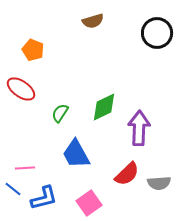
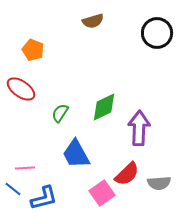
pink square: moved 13 px right, 10 px up
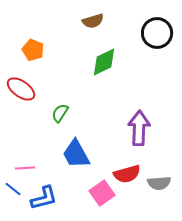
green diamond: moved 45 px up
red semicircle: rotated 28 degrees clockwise
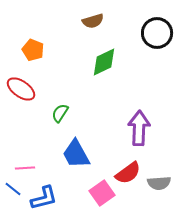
red semicircle: moved 1 px right, 1 px up; rotated 20 degrees counterclockwise
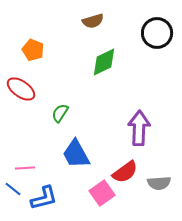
red semicircle: moved 3 px left, 1 px up
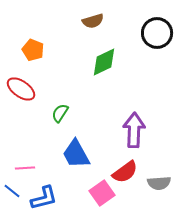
purple arrow: moved 5 px left, 2 px down
blue line: moved 1 px left, 2 px down
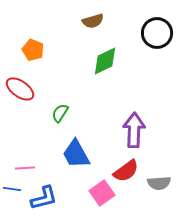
green diamond: moved 1 px right, 1 px up
red ellipse: moved 1 px left
red semicircle: moved 1 px right, 1 px up
blue line: moved 2 px up; rotated 30 degrees counterclockwise
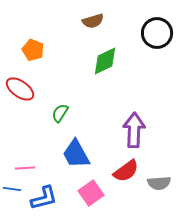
pink square: moved 11 px left
